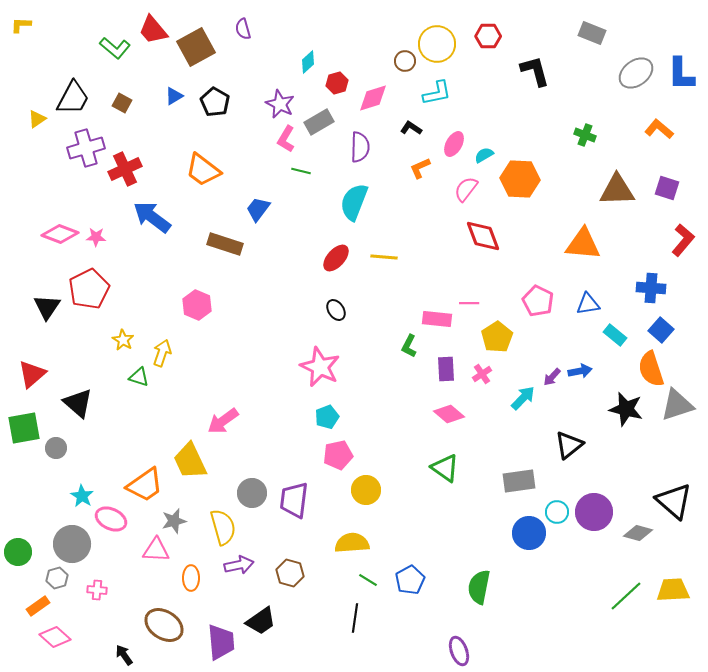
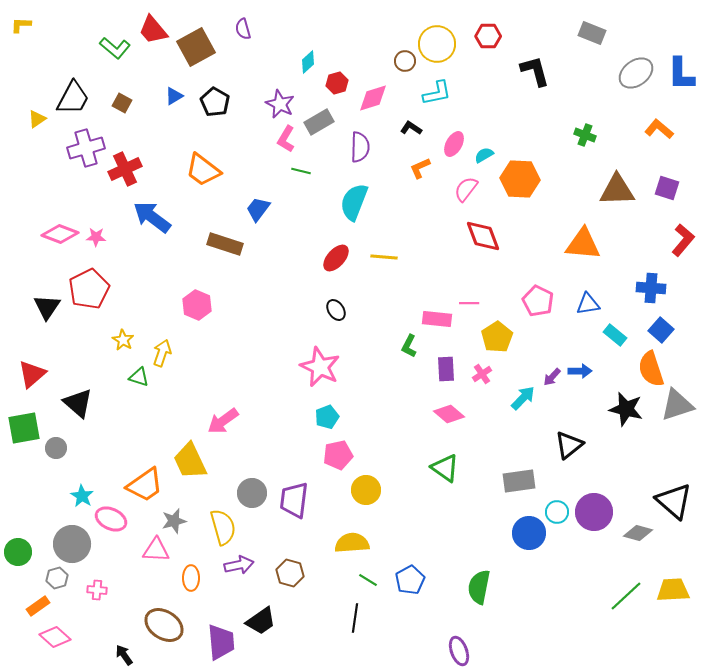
blue arrow at (580, 371): rotated 10 degrees clockwise
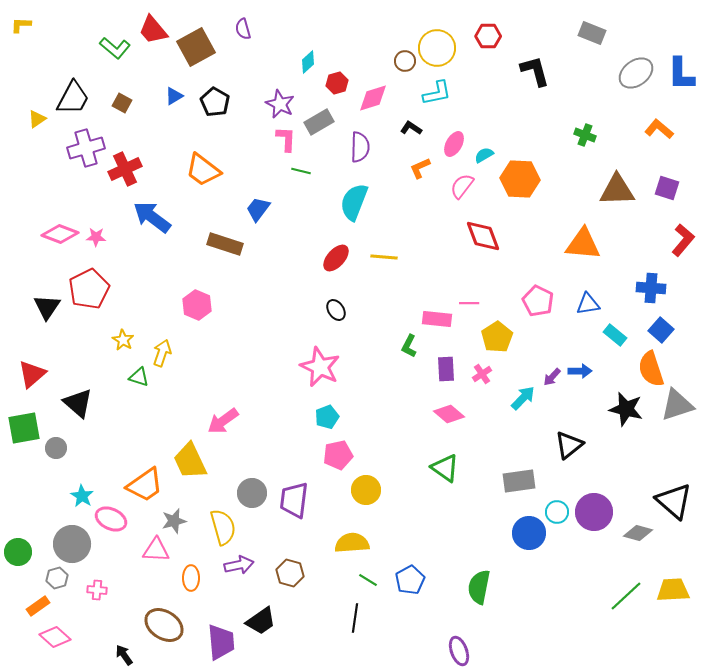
yellow circle at (437, 44): moved 4 px down
pink L-shape at (286, 139): rotated 152 degrees clockwise
pink semicircle at (466, 189): moved 4 px left, 3 px up
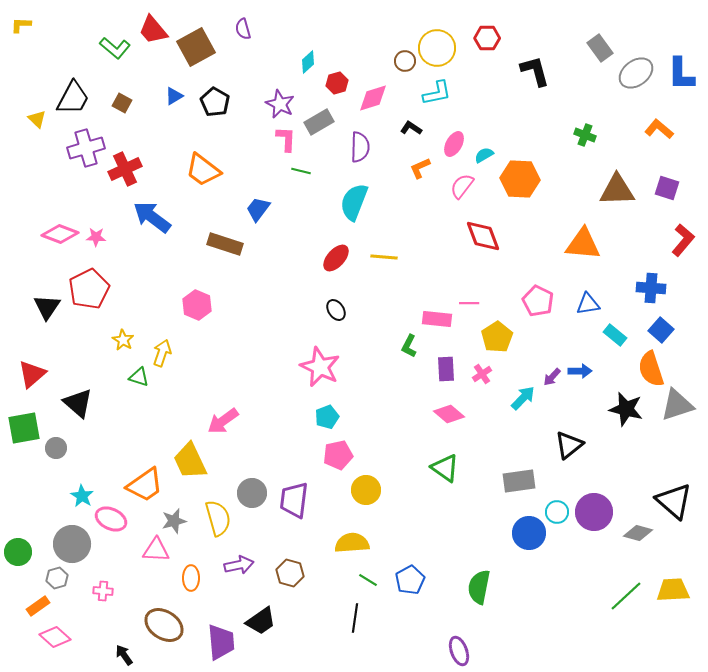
gray rectangle at (592, 33): moved 8 px right, 15 px down; rotated 32 degrees clockwise
red hexagon at (488, 36): moved 1 px left, 2 px down
yellow triangle at (37, 119): rotated 42 degrees counterclockwise
yellow semicircle at (223, 527): moved 5 px left, 9 px up
pink cross at (97, 590): moved 6 px right, 1 px down
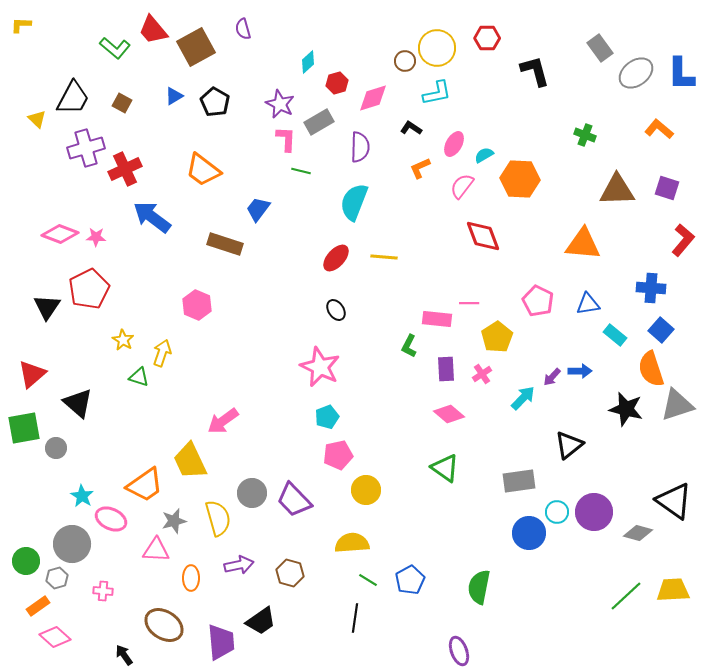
purple trapezoid at (294, 500): rotated 51 degrees counterclockwise
black triangle at (674, 501): rotated 6 degrees counterclockwise
green circle at (18, 552): moved 8 px right, 9 px down
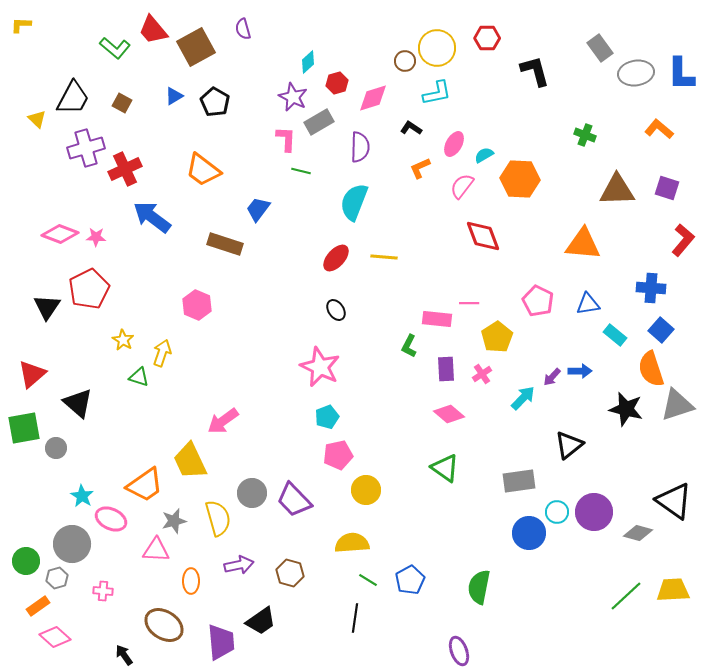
gray ellipse at (636, 73): rotated 28 degrees clockwise
purple star at (280, 104): moved 13 px right, 7 px up
orange ellipse at (191, 578): moved 3 px down
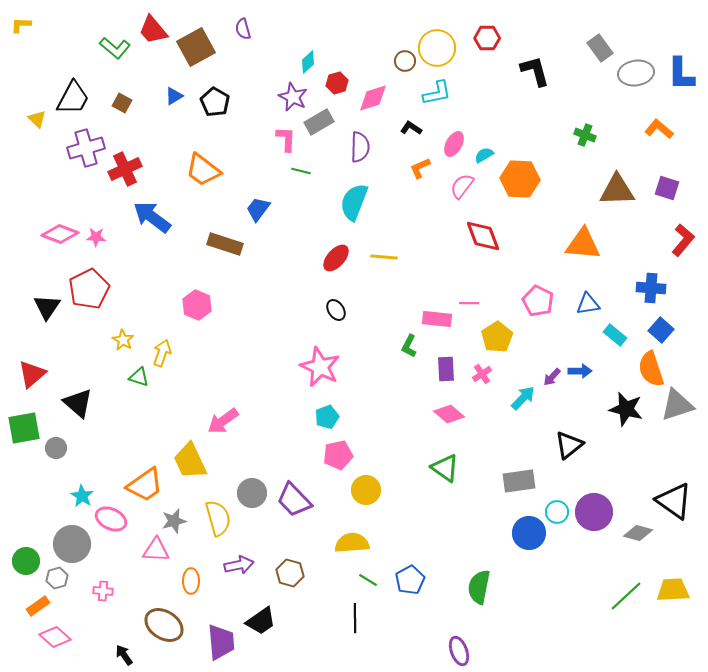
black line at (355, 618): rotated 8 degrees counterclockwise
